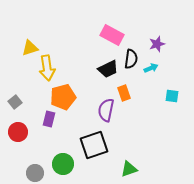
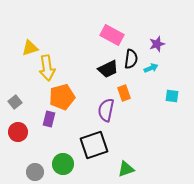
orange pentagon: moved 1 px left
green triangle: moved 3 px left
gray circle: moved 1 px up
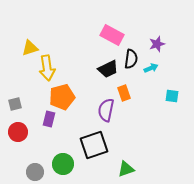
gray square: moved 2 px down; rotated 24 degrees clockwise
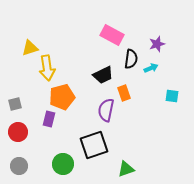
black trapezoid: moved 5 px left, 6 px down
gray circle: moved 16 px left, 6 px up
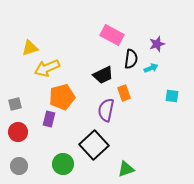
yellow arrow: rotated 75 degrees clockwise
black square: rotated 24 degrees counterclockwise
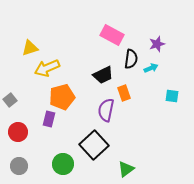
gray square: moved 5 px left, 4 px up; rotated 24 degrees counterclockwise
green triangle: rotated 18 degrees counterclockwise
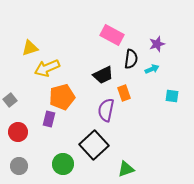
cyan arrow: moved 1 px right, 1 px down
green triangle: rotated 18 degrees clockwise
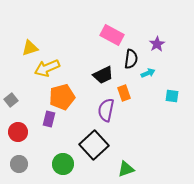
purple star: rotated 14 degrees counterclockwise
cyan arrow: moved 4 px left, 4 px down
gray square: moved 1 px right
gray circle: moved 2 px up
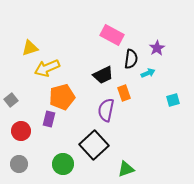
purple star: moved 4 px down
cyan square: moved 1 px right, 4 px down; rotated 24 degrees counterclockwise
red circle: moved 3 px right, 1 px up
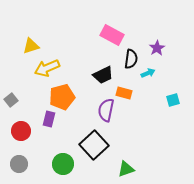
yellow triangle: moved 1 px right, 2 px up
orange rectangle: rotated 56 degrees counterclockwise
